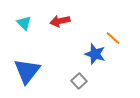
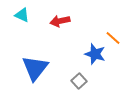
cyan triangle: moved 2 px left, 8 px up; rotated 21 degrees counterclockwise
blue triangle: moved 8 px right, 3 px up
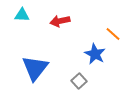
cyan triangle: rotated 21 degrees counterclockwise
orange line: moved 4 px up
blue star: rotated 10 degrees clockwise
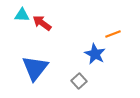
red arrow: moved 18 px left, 2 px down; rotated 48 degrees clockwise
orange line: rotated 63 degrees counterclockwise
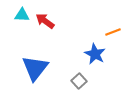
red arrow: moved 3 px right, 2 px up
orange line: moved 2 px up
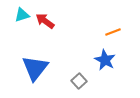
cyan triangle: rotated 21 degrees counterclockwise
blue star: moved 10 px right, 6 px down
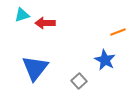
red arrow: moved 2 px down; rotated 36 degrees counterclockwise
orange line: moved 5 px right
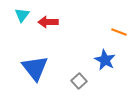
cyan triangle: rotated 35 degrees counterclockwise
red arrow: moved 3 px right, 1 px up
orange line: moved 1 px right; rotated 42 degrees clockwise
blue triangle: rotated 16 degrees counterclockwise
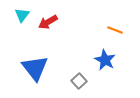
red arrow: rotated 30 degrees counterclockwise
orange line: moved 4 px left, 2 px up
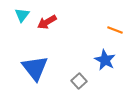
red arrow: moved 1 px left
